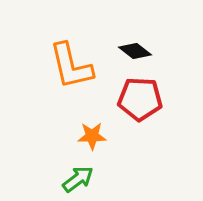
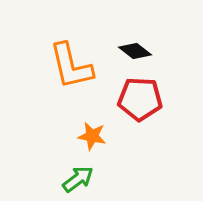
orange star: rotated 12 degrees clockwise
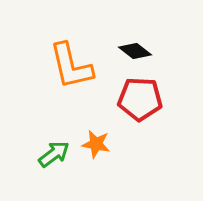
orange star: moved 4 px right, 8 px down
green arrow: moved 24 px left, 25 px up
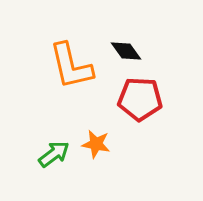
black diamond: moved 9 px left; rotated 16 degrees clockwise
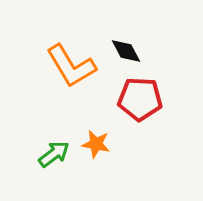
black diamond: rotated 8 degrees clockwise
orange L-shape: rotated 18 degrees counterclockwise
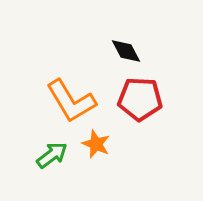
orange L-shape: moved 35 px down
orange star: rotated 12 degrees clockwise
green arrow: moved 2 px left, 1 px down
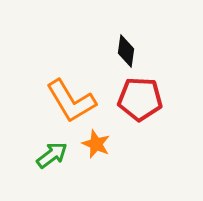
black diamond: rotated 36 degrees clockwise
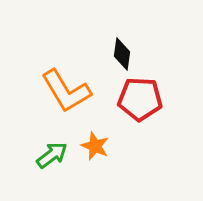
black diamond: moved 4 px left, 3 px down
orange L-shape: moved 5 px left, 10 px up
orange star: moved 1 px left, 2 px down
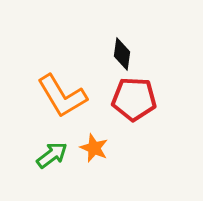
orange L-shape: moved 4 px left, 5 px down
red pentagon: moved 6 px left
orange star: moved 1 px left, 2 px down
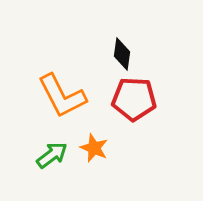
orange L-shape: rotated 4 degrees clockwise
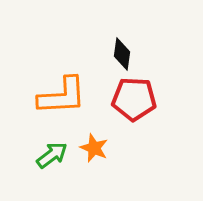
orange L-shape: rotated 66 degrees counterclockwise
